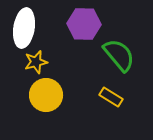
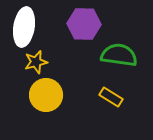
white ellipse: moved 1 px up
green semicircle: rotated 42 degrees counterclockwise
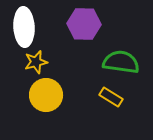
white ellipse: rotated 12 degrees counterclockwise
green semicircle: moved 2 px right, 7 px down
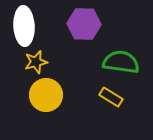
white ellipse: moved 1 px up
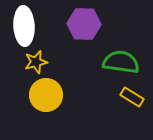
yellow rectangle: moved 21 px right
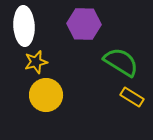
green semicircle: rotated 24 degrees clockwise
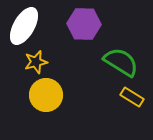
white ellipse: rotated 33 degrees clockwise
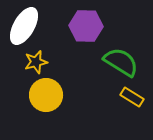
purple hexagon: moved 2 px right, 2 px down
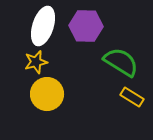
white ellipse: moved 19 px right; rotated 12 degrees counterclockwise
yellow circle: moved 1 px right, 1 px up
